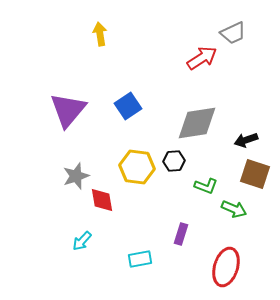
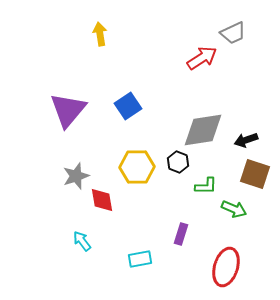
gray diamond: moved 6 px right, 7 px down
black hexagon: moved 4 px right, 1 px down; rotated 25 degrees clockwise
yellow hexagon: rotated 8 degrees counterclockwise
green L-shape: rotated 20 degrees counterclockwise
cyan arrow: rotated 100 degrees clockwise
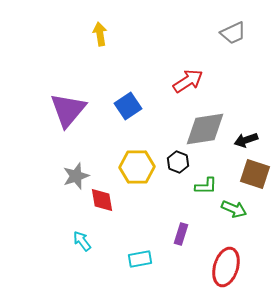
red arrow: moved 14 px left, 23 px down
gray diamond: moved 2 px right, 1 px up
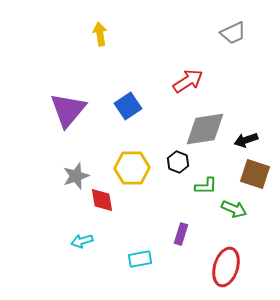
yellow hexagon: moved 5 px left, 1 px down
cyan arrow: rotated 70 degrees counterclockwise
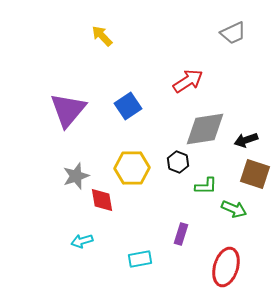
yellow arrow: moved 2 px right, 2 px down; rotated 35 degrees counterclockwise
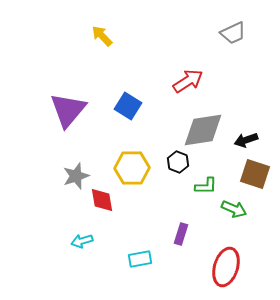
blue square: rotated 24 degrees counterclockwise
gray diamond: moved 2 px left, 1 px down
